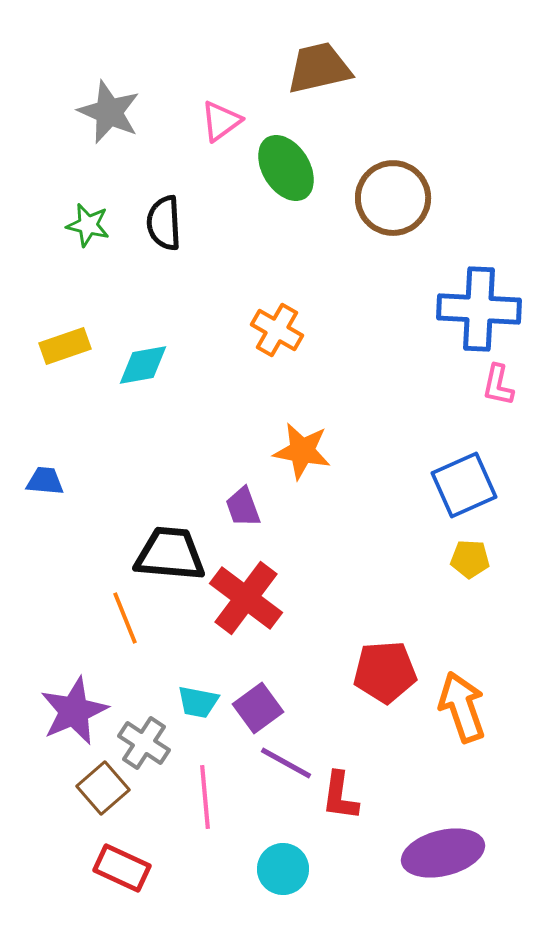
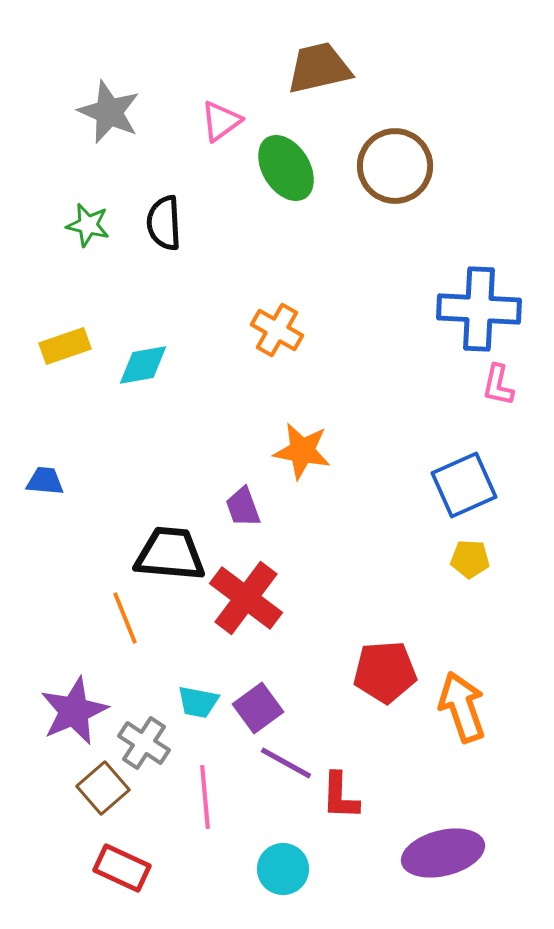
brown circle: moved 2 px right, 32 px up
red L-shape: rotated 6 degrees counterclockwise
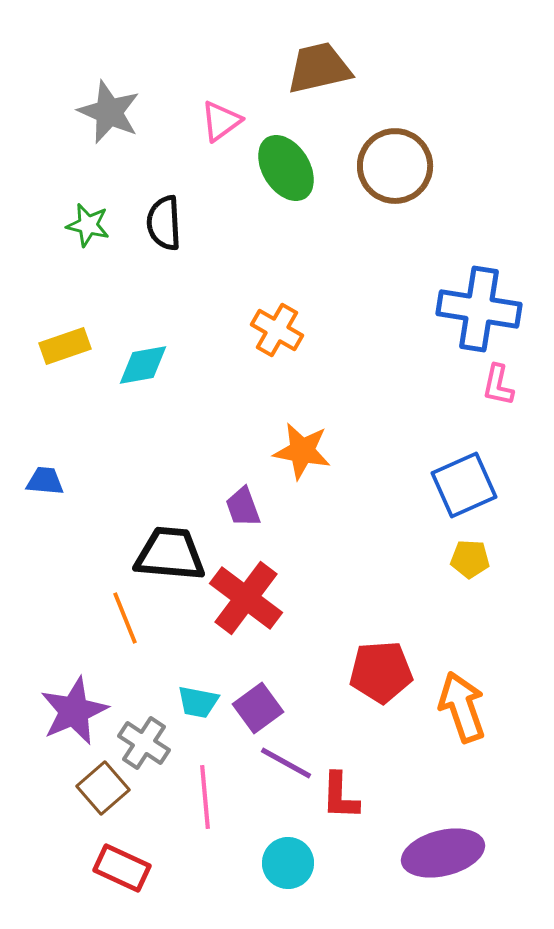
blue cross: rotated 6 degrees clockwise
red pentagon: moved 4 px left
cyan circle: moved 5 px right, 6 px up
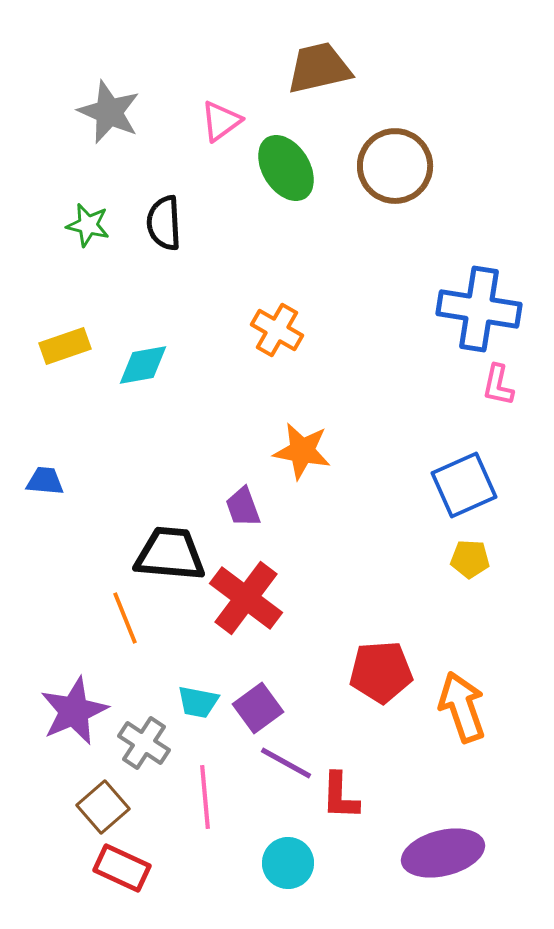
brown square: moved 19 px down
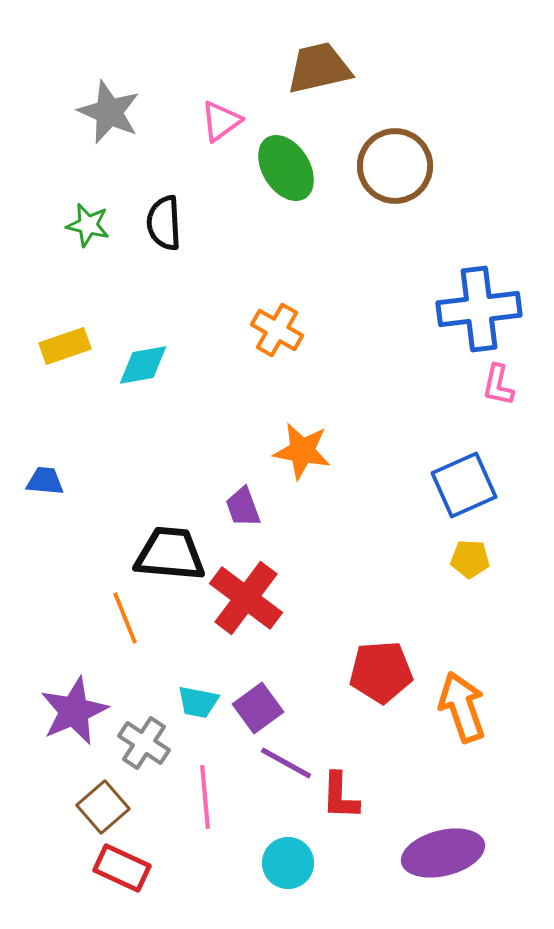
blue cross: rotated 16 degrees counterclockwise
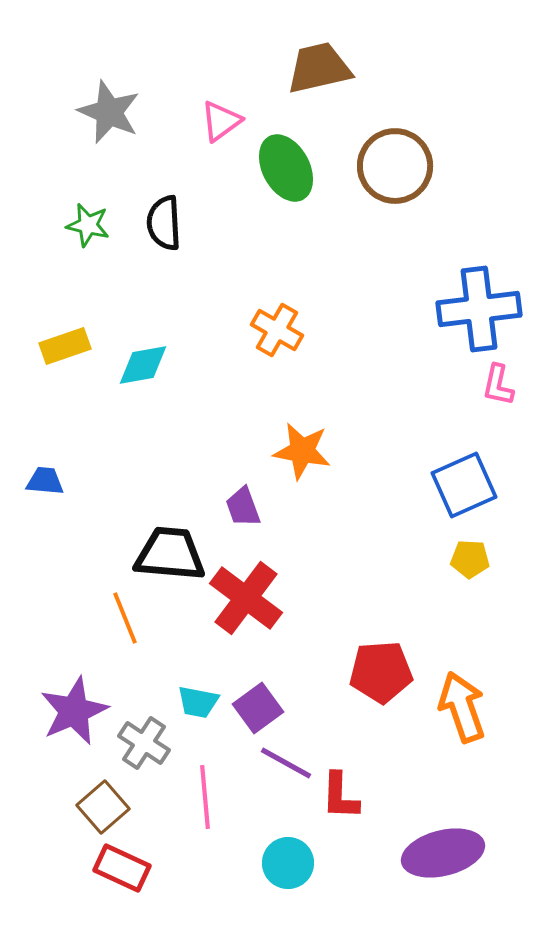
green ellipse: rotated 4 degrees clockwise
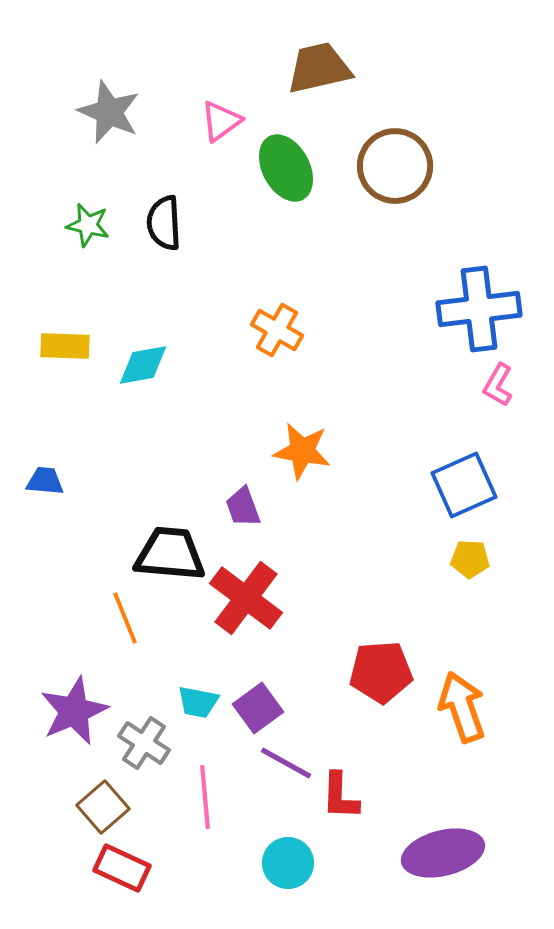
yellow rectangle: rotated 21 degrees clockwise
pink L-shape: rotated 18 degrees clockwise
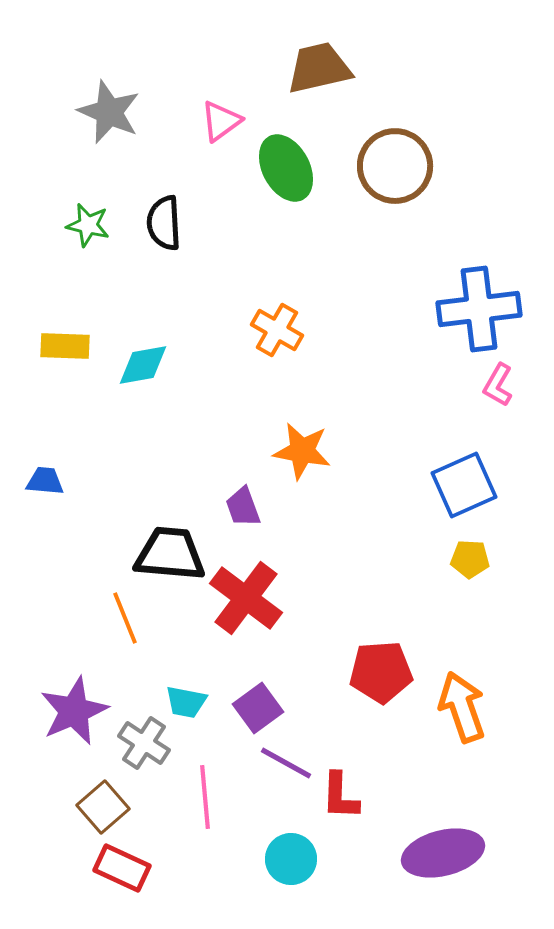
cyan trapezoid: moved 12 px left
cyan circle: moved 3 px right, 4 px up
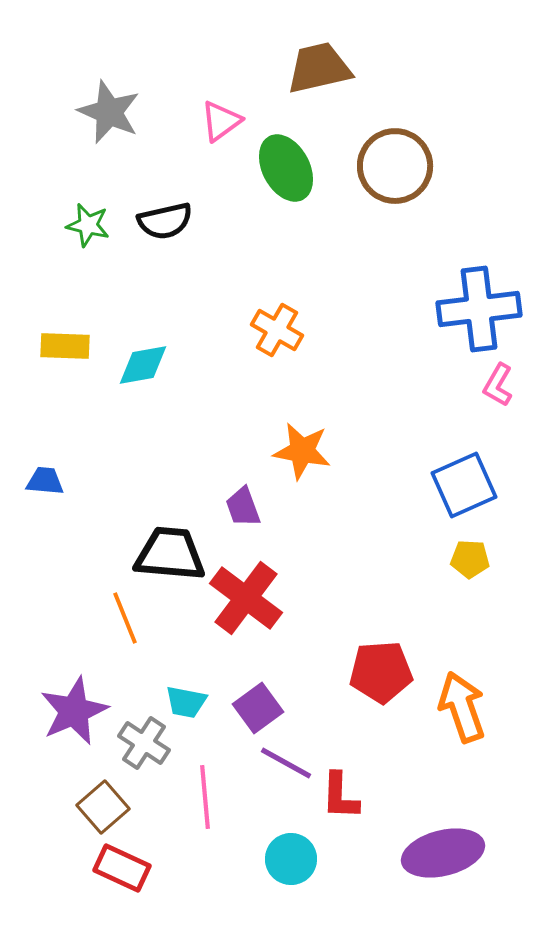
black semicircle: moved 1 px right, 2 px up; rotated 100 degrees counterclockwise
